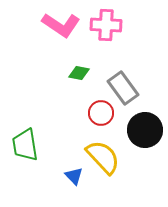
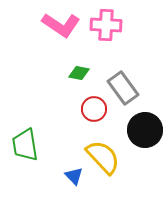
red circle: moved 7 px left, 4 px up
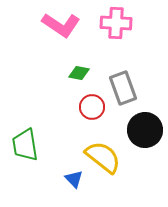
pink cross: moved 10 px right, 2 px up
gray rectangle: rotated 16 degrees clockwise
red circle: moved 2 px left, 2 px up
yellow semicircle: rotated 9 degrees counterclockwise
blue triangle: moved 3 px down
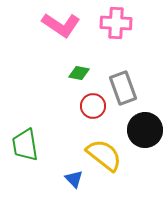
red circle: moved 1 px right, 1 px up
yellow semicircle: moved 1 px right, 2 px up
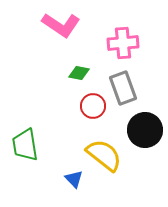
pink cross: moved 7 px right, 20 px down; rotated 8 degrees counterclockwise
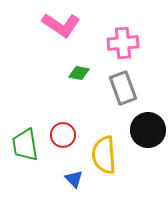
red circle: moved 30 px left, 29 px down
black circle: moved 3 px right
yellow semicircle: rotated 132 degrees counterclockwise
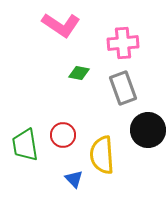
yellow semicircle: moved 2 px left
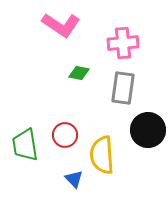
gray rectangle: rotated 28 degrees clockwise
red circle: moved 2 px right
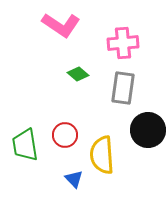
green diamond: moved 1 px left, 1 px down; rotated 30 degrees clockwise
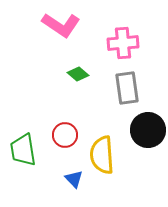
gray rectangle: moved 4 px right; rotated 16 degrees counterclockwise
green trapezoid: moved 2 px left, 5 px down
